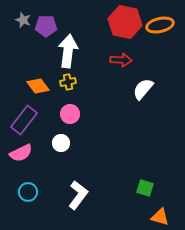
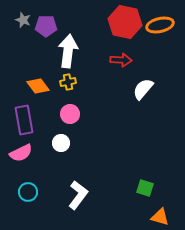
purple rectangle: rotated 48 degrees counterclockwise
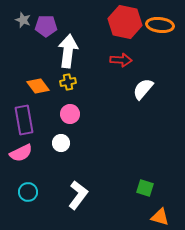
orange ellipse: rotated 20 degrees clockwise
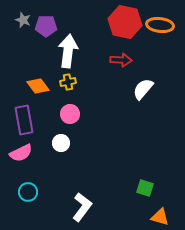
white L-shape: moved 4 px right, 12 px down
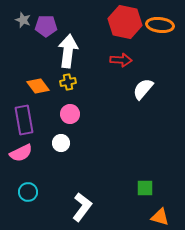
green square: rotated 18 degrees counterclockwise
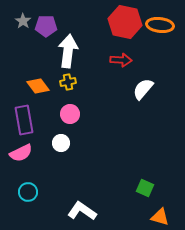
gray star: moved 1 px down; rotated 14 degrees clockwise
green square: rotated 24 degrees clockwise
white L-shape: moved 4 px down; rotated 92 degrees counterclockwise
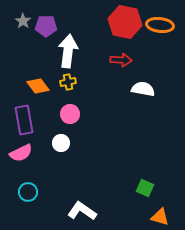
white semicircle: rotated 60 degrees clockwise
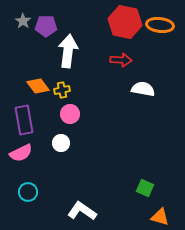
yellow cross: moved 6 px left, 8 px down
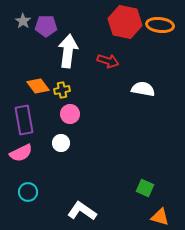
red arrow: moved 13 px left, 1 px down; rotated 15 degrees clockwise
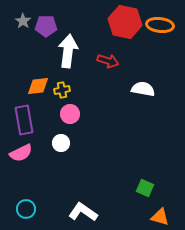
orange diamond: rotated 60 degrees counterclockwise
cyan circle: moved 2 px left, 17 px down
white L-shape: moved 1 px right, 1 px down
